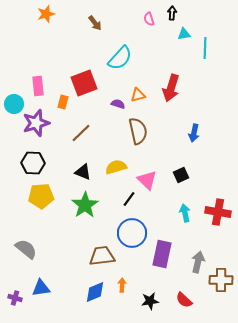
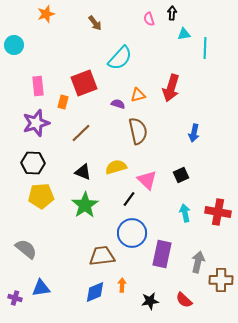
cyan circle: moved 59 px up
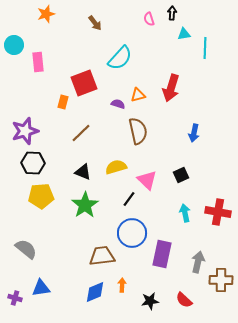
pink rectangle: moved 24 px up
purple star: moved 11 px left, 8 px down
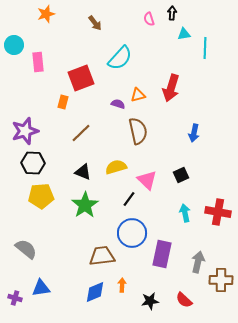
red square: moved 3 px left, 5 px up
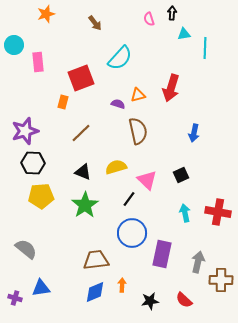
brown trapezoid: moved 6 px left, 4 px down
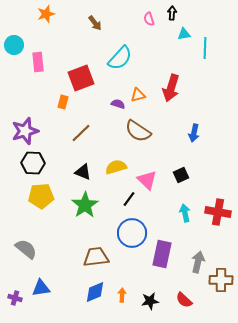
brown semicircle: rotated 136 degrees clockwise
brown trapezoid: moved 3 px up
orange arrow: moved 10 px down
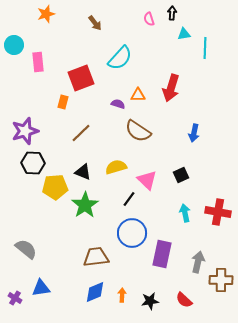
orange triangle: rotated 14 degrees clockwise
yellow pentagon: moved 14 px right, 9 px up
purple cross: rotated 16 degrees clockwise
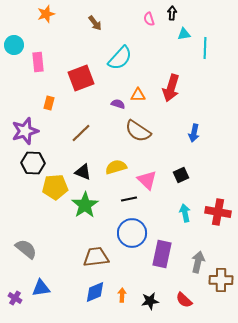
orange rectangle: moved 14 px left, 1 px down
black line: rotated 42 degrees clockwise
